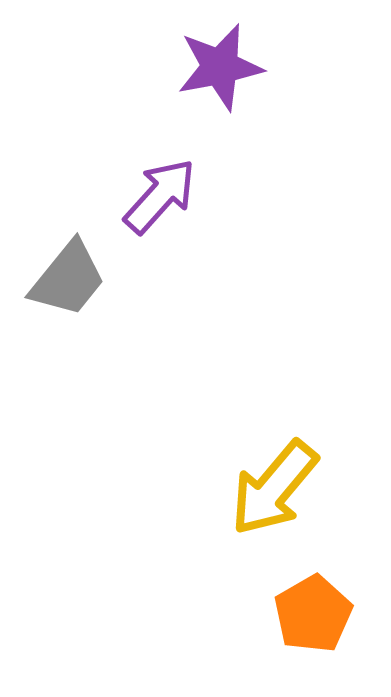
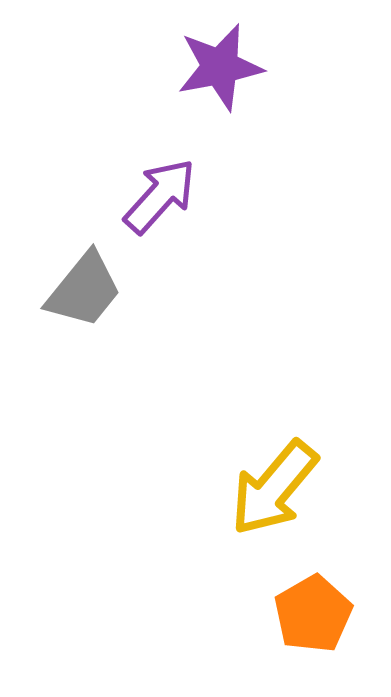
gray trapezoid: moved 16 px right, 11 px down
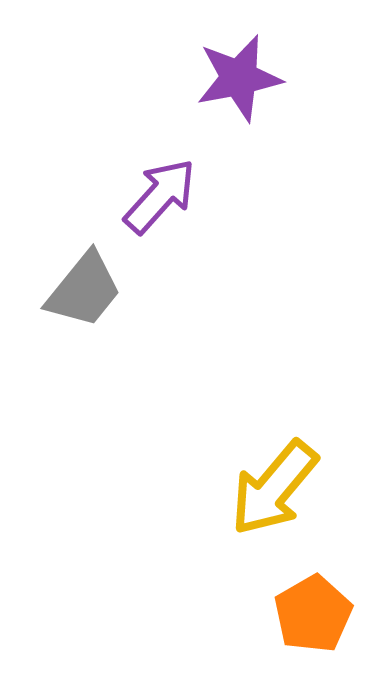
purple star: moved 19 px right, 11 px down
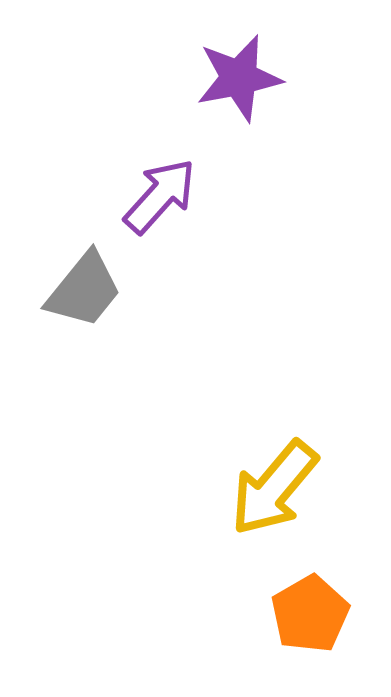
orange pentagon: moved 3 px left
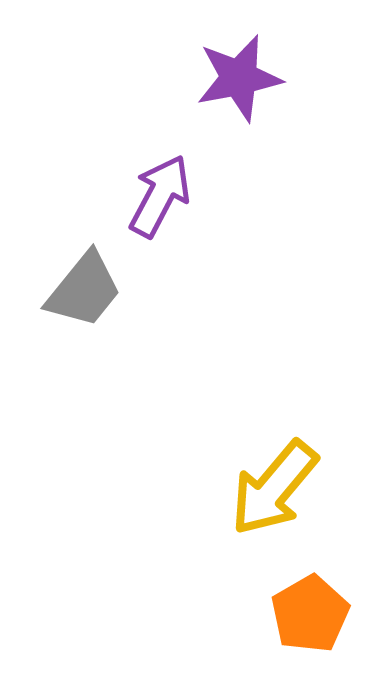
purple arrow: rotated 14 degrees counterclockwise
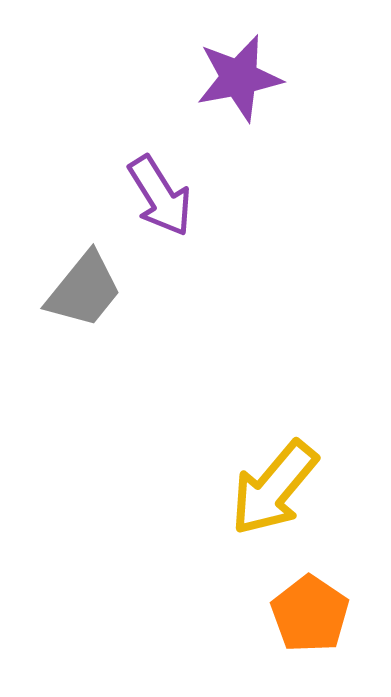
purple arrow: rotated 120 degrees clockwise
orange pentagon: rotated 8 degrees counterclockwise
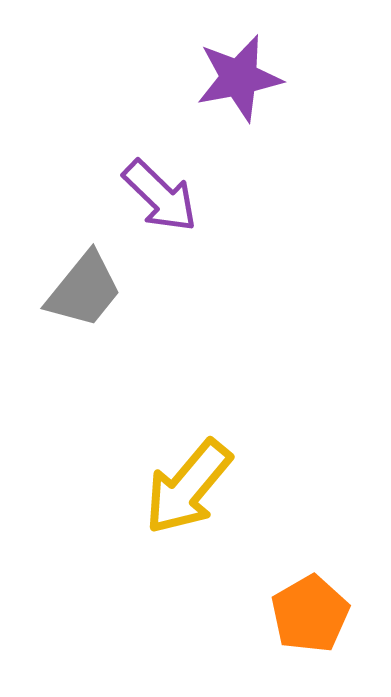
purple arrow: rotated 14 degrees counterclockwise
yellow arrow: moved 86 px left, 1 px up
orange pentagon: rotated 8 degrees clockwise
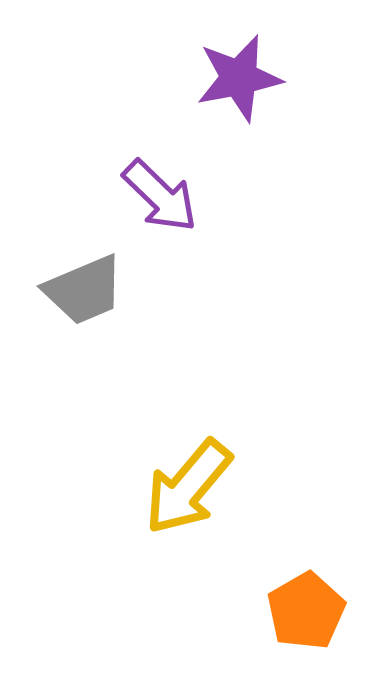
gray trapezoid: rotated 28 degrees clockwise
orange pentagon: moved 4 px left, 3 px up
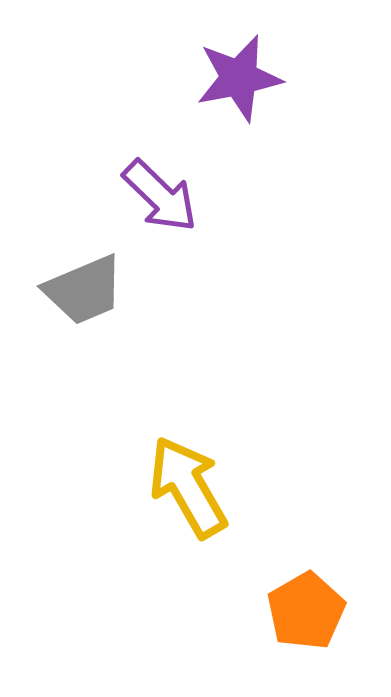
yellow arrow: rotated 110 degrees clockwise
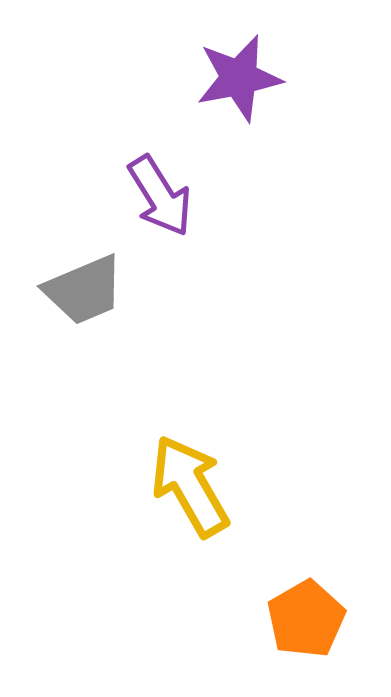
purple arrow: rotated 14 degrees clockwise
yellow arrow: moved 2 px right, 1 px up
orange pentagon: moved 8 px down
